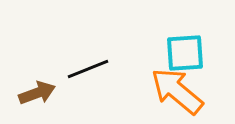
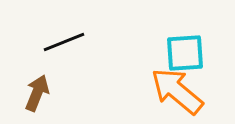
black line: moved 24 px left, 27 px up
brown arrow: rotated 48 degrees counterclockwise
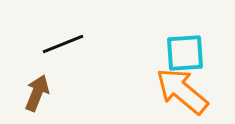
black line: moved 1 px left, 2 px down
orange arrow: moved 5 px right
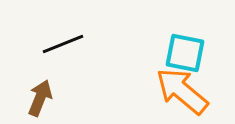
cyan square: rotated 15 degrees clockwise
brown arrow: moved 3 px right, 5 px down
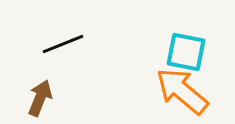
cyan square: moved 1 px right, 1 px up
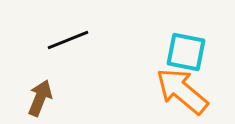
black line: moved 5 px right, 4 px up
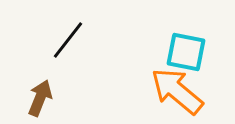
black line: rotated 30 degrees counterclockwise
orange arrow: moved 5 px left
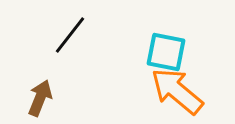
black line: moved 2 px right, 5 px up
cyan square: moved 20 px left
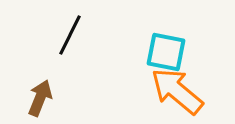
black line: rotated 12 degrees counterclockwise
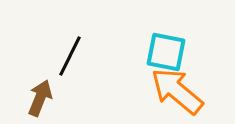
black line: moved 21 px down
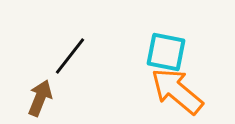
black line: rotated 12 degrees clockwise
